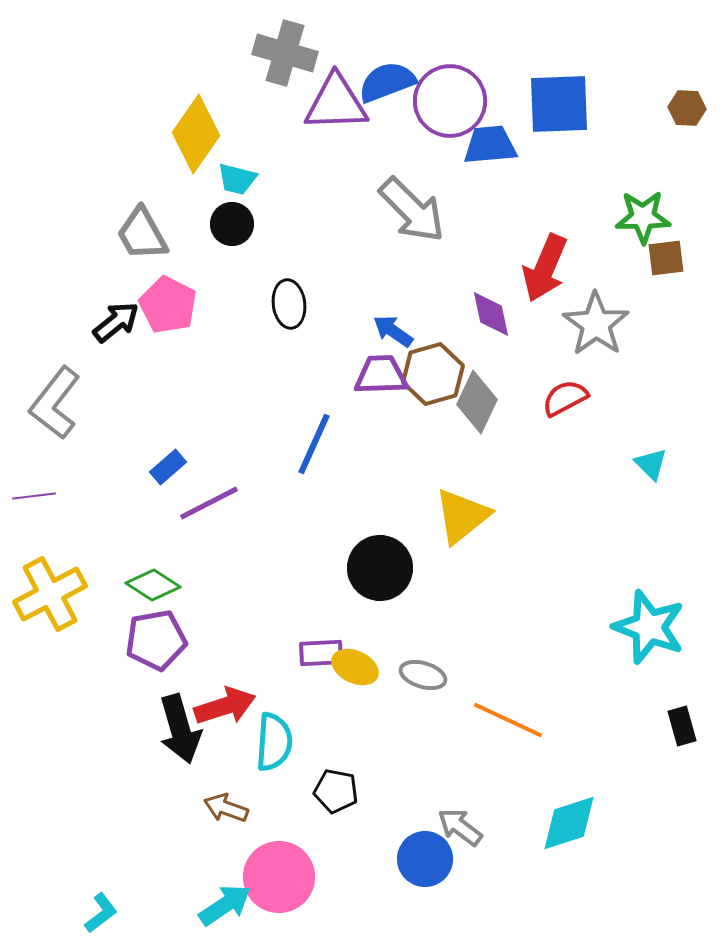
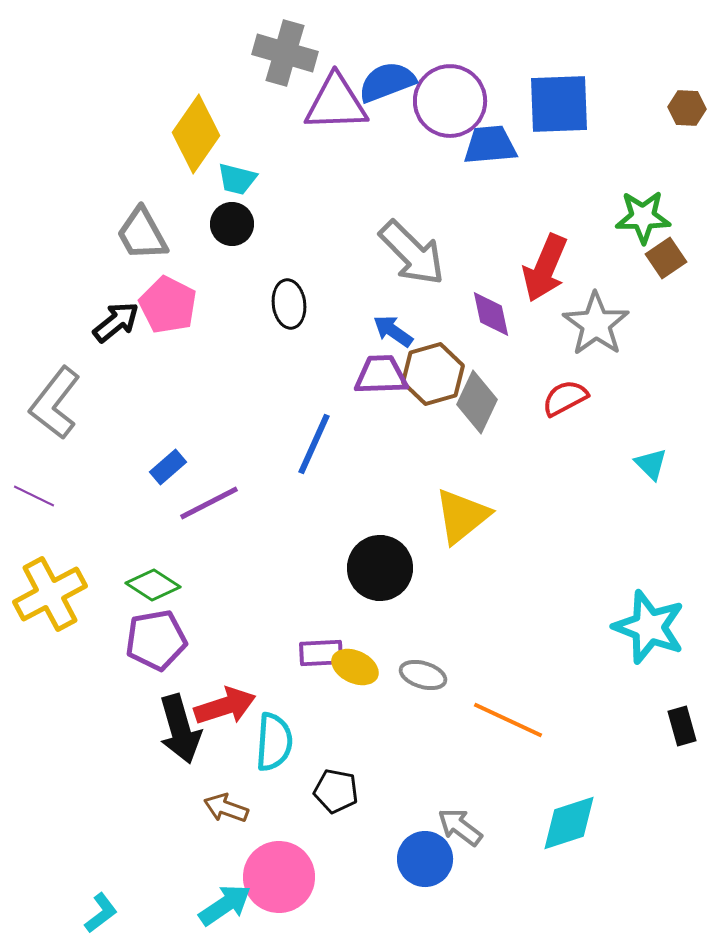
gray arrow at (412, 210): moved 43 px down
brown square at (666, 258): rotated 27 degrees counterclockwise
purple line at (34, 496): rotated 33 degrees clockwise
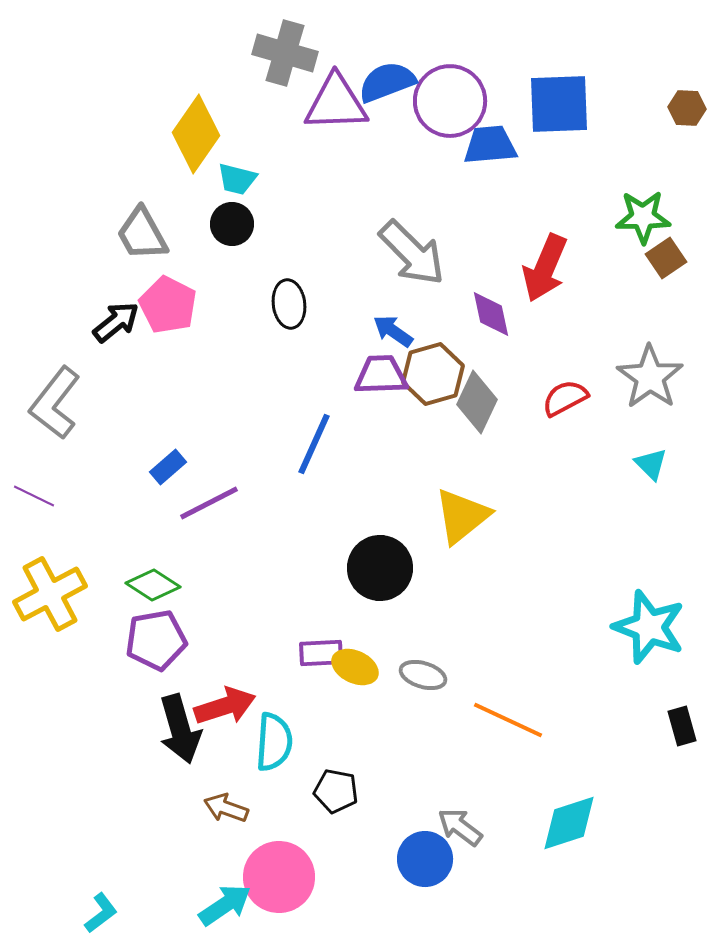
gray star at (596, 324): moved 54 px right, 53 px down
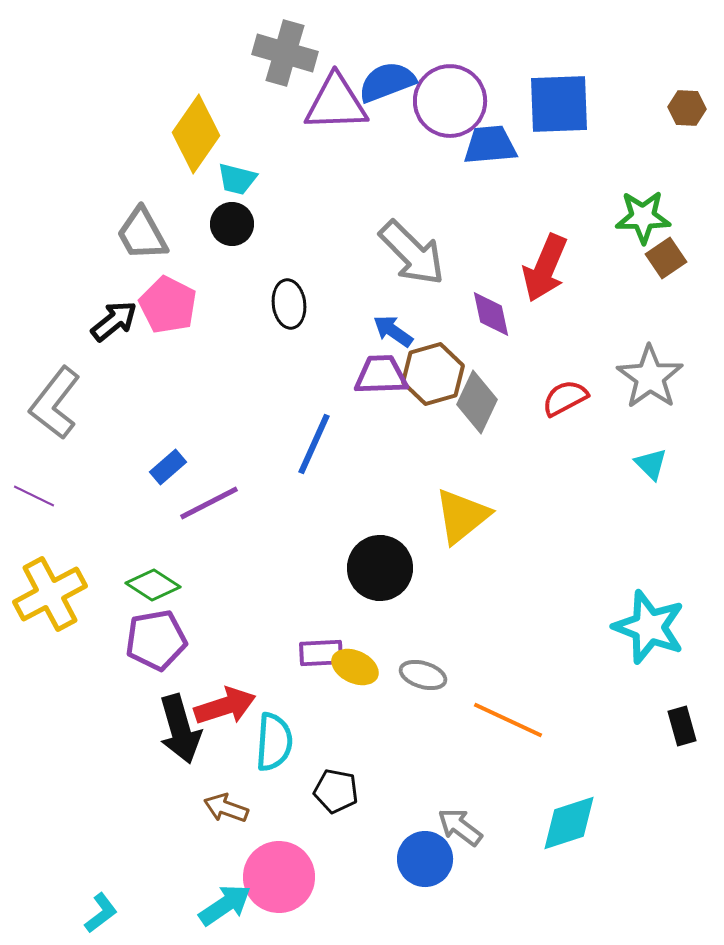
black arrow at (116, 322): moved 2 px left, 1 px up
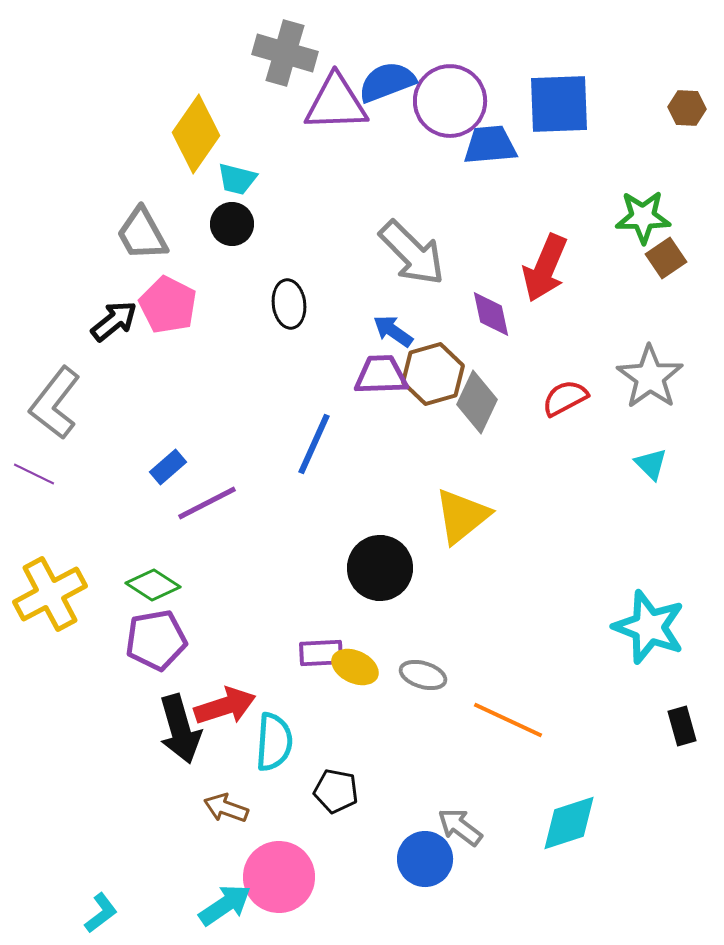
purple line at (34, 496): moved 22 px up
purple line at (209, 503): moved 2 px left
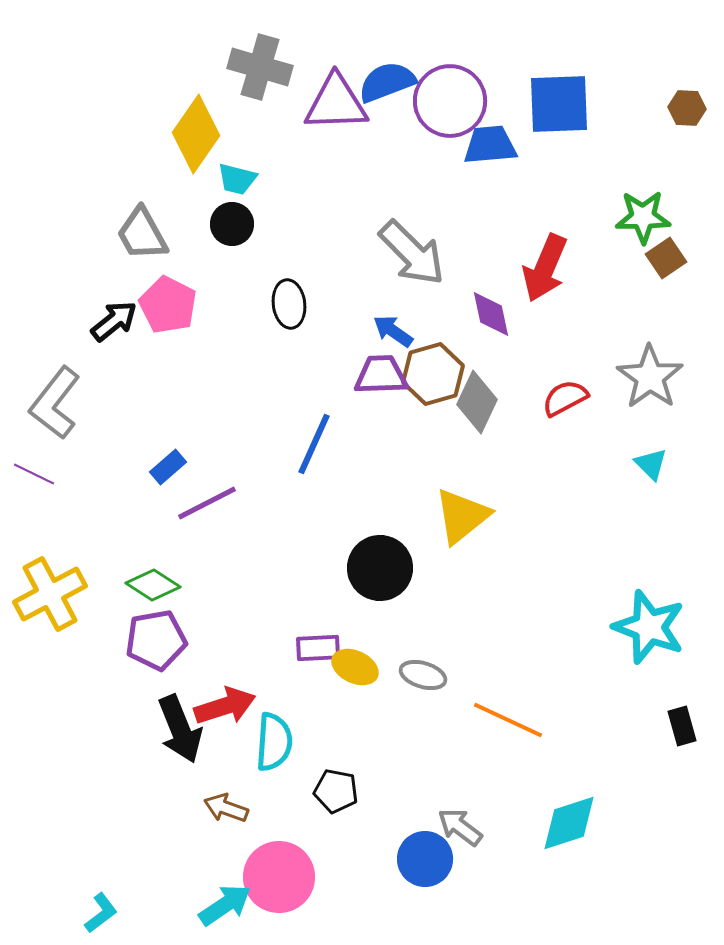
gray cross at (285, 53): moved 25 px left, 14 px down
purple rectangle at (321, 653): moved 3 px left, 5 px up
black arrow at (180, 729): rotated 6 degrees counterclockwise
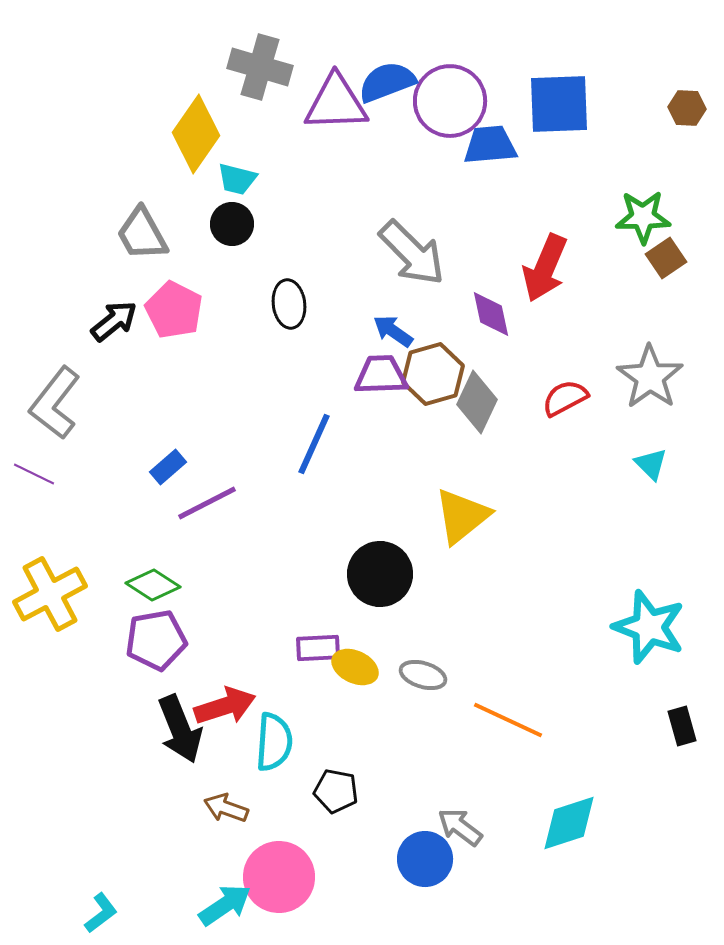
pink pentagon at (168, 305): moved 6 px right, 5 px down
black circle at (380, 568): moved 6 px down
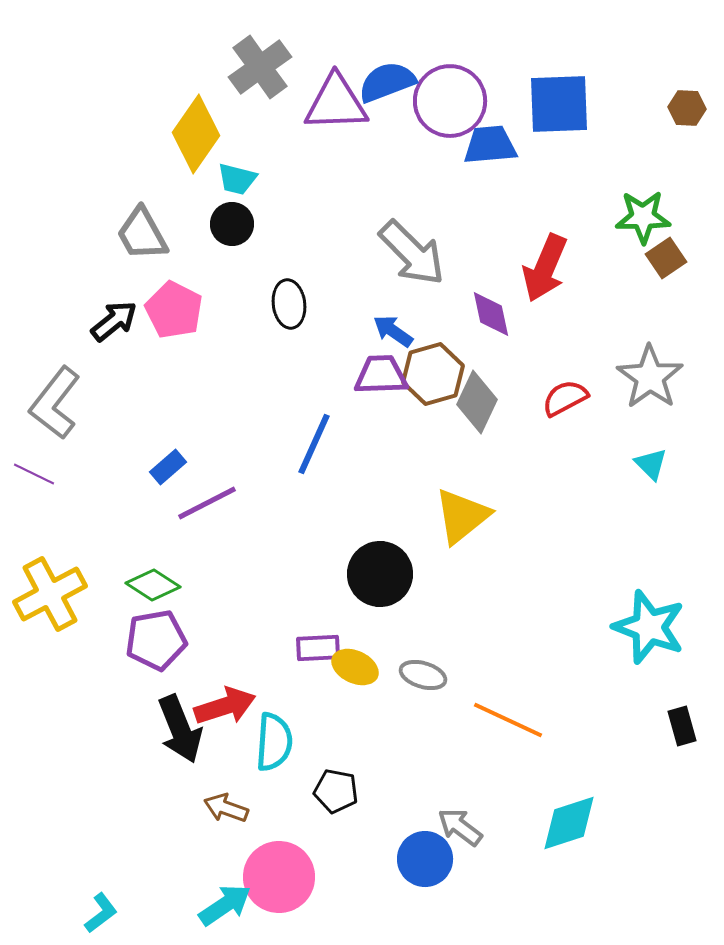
gray cross at (260, 67): rotated 38 degrees clockwise
